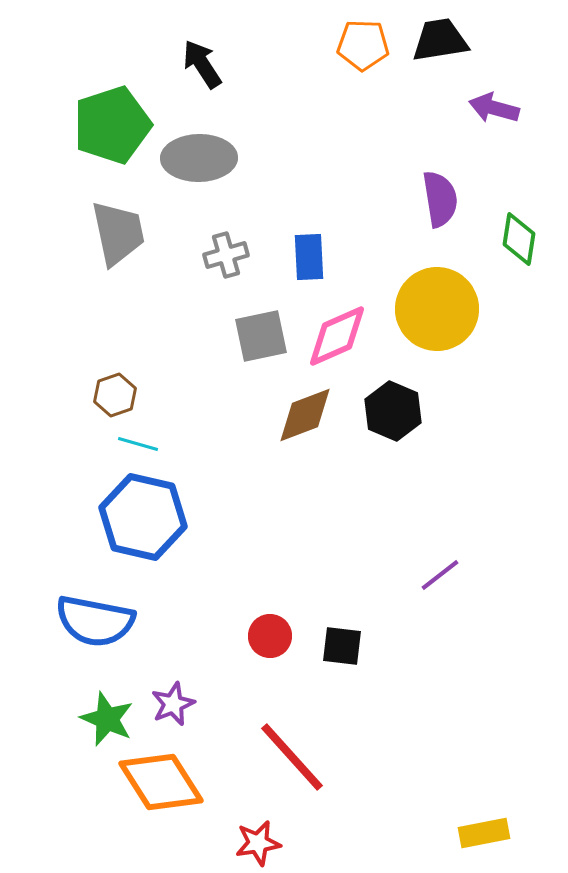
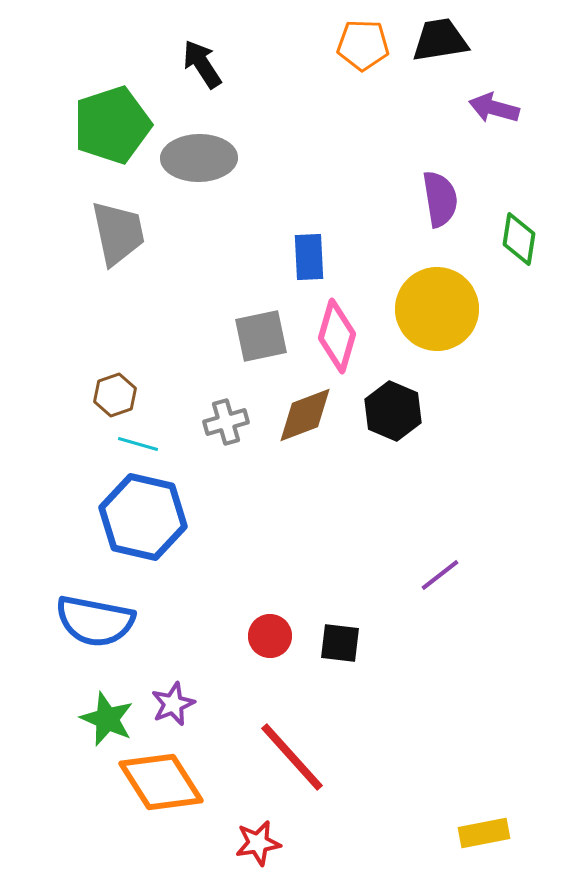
gray cross: moved 167 px down
pink diamond: rotated 50 degrees counterclockwise
black square: moved 2 px left, 3 px up
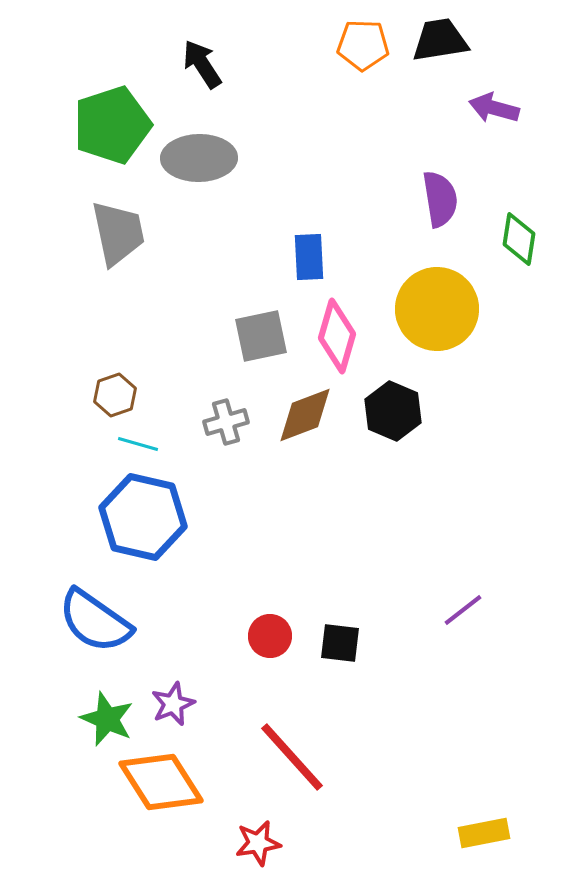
purple line: moved 23 px right, 35 px down
blue semicircle: rotated 24 degrees clockwise
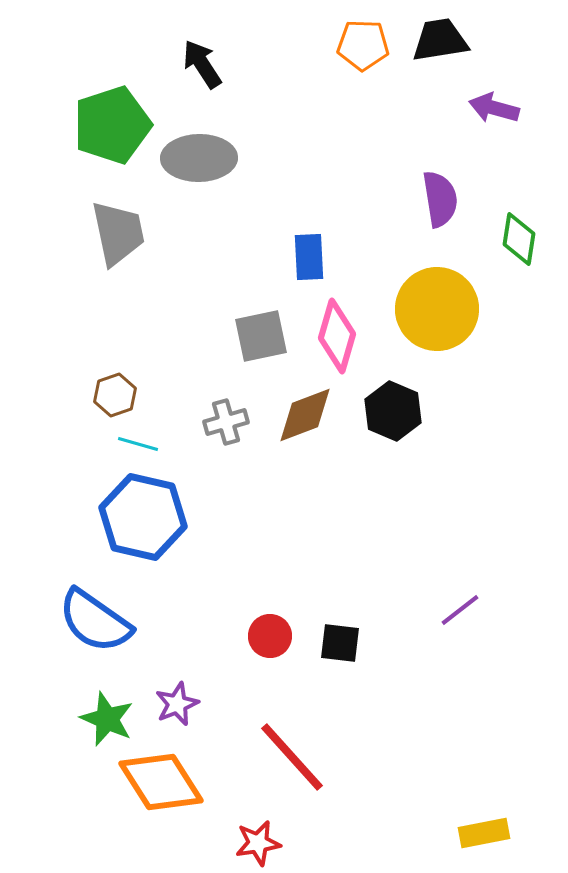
purple line: moved 3 px left
purple star: moved 4 px right
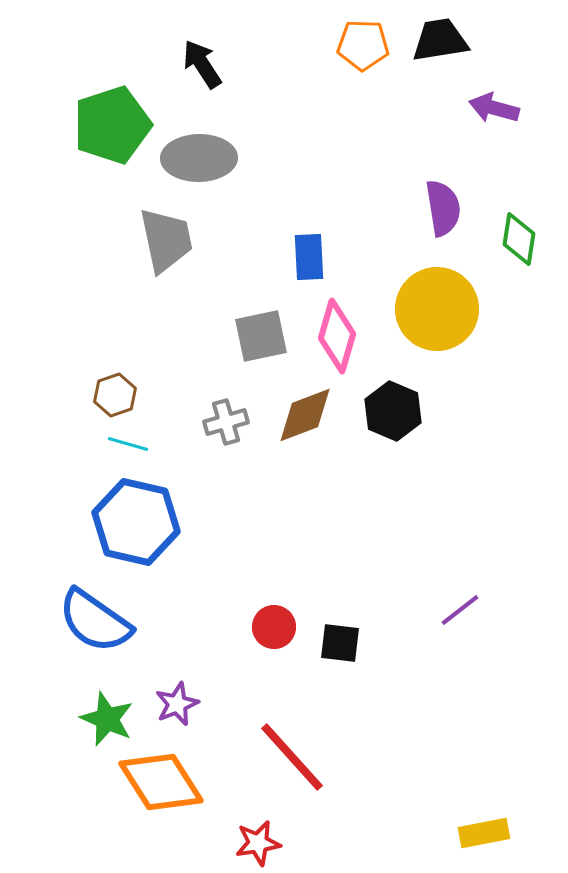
purple semicircle: moved 3 px right, 9 px down
gray trapezoid: moved 48 px right, 7 px down
cyan line: moved 10 px left
blue hexagon: moved 7 px left, 5 px down
red circle: moved 4 px right, 9 px up
